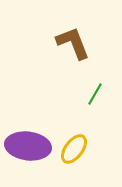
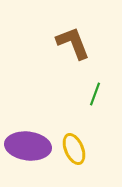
green line: rotated 10 degrees counterclockwise
yellow ellipse: rotated 60 degrees counterclockwise
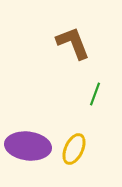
yellow ellipse: rotated 48 degrees clockwise
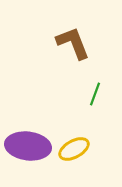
yellow ellipse: rotated 36 degrees clockwise
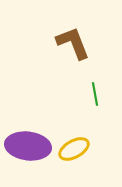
green line: rotated 30 degrees counterclockwise
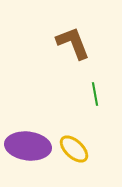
yellow ellipse: rotated 72 degrees clockwise
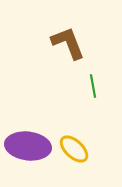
brown L-shape: moved 5 px left
green line: moved 2 px left, 8 px up
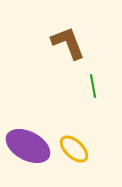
purple ellipse: rotated 21 degrees clockwise
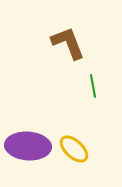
purple ellipse: rotated 24 degrees counterclockwise
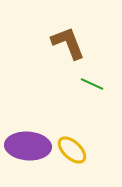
green line: moved 1 px left, 2 px up; rotated 55 degrees counterclockwise
yellow ellipse: moved 2 px left, 1 px down
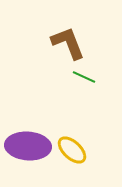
green line: moved 8 px left, 7 px up
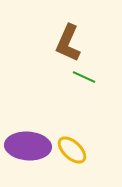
brown L-shape: rotated 135 degrees counterclockwise
